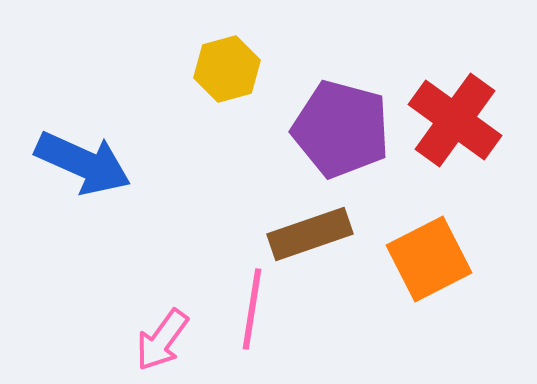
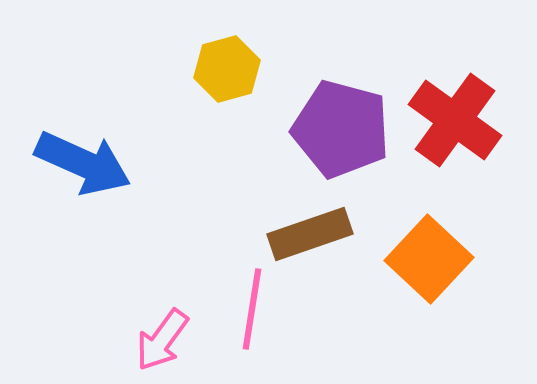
orange square: rotated 20 degrees counterclockwise
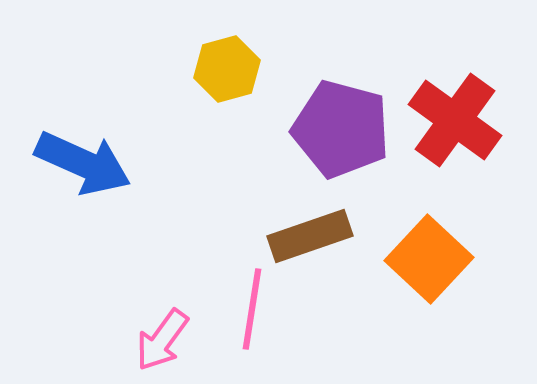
brown rectangle: moved 2 px down
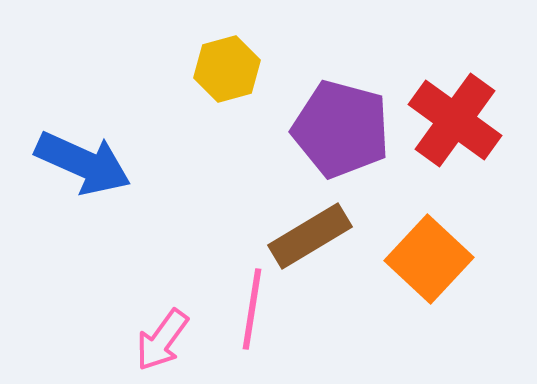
brown rectangle: rotated 12 degrees counterclockwise
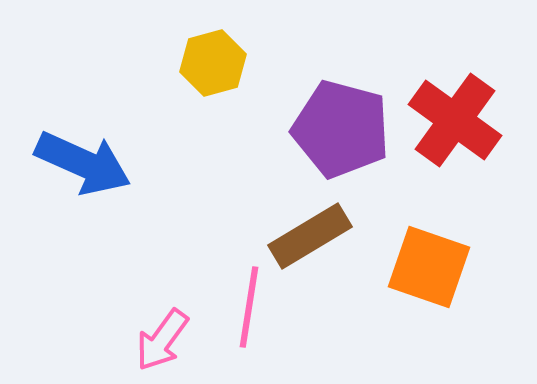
yellow hexagon: moved 14 px left, 6 px up
orange square: moved 8 px down; rotated 24 degrees counterclockwise
pink line: moved 3 px left, 2 px up
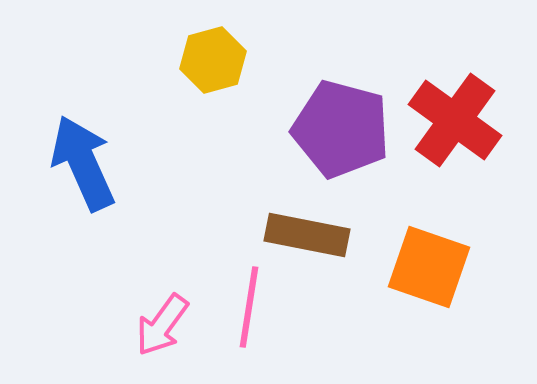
yellow hexagon: moved 3 px up
blue arrow: rotated 138 degrees counterclockwise
brown rectangle: moved 3 px left, 1 px up; rotated 42 degrees clockwise
pink arrow: moved 15 px up
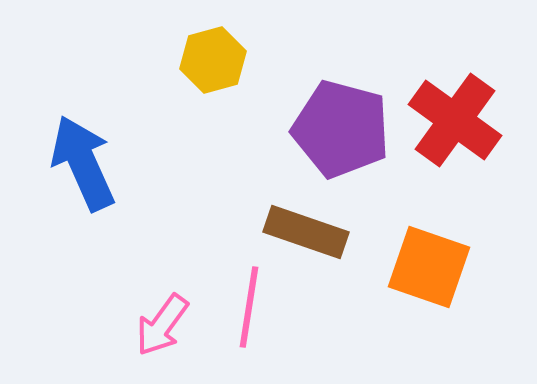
brown rectangle: moved 1 px left, 3 px up; rotated 8 degrees clockwise
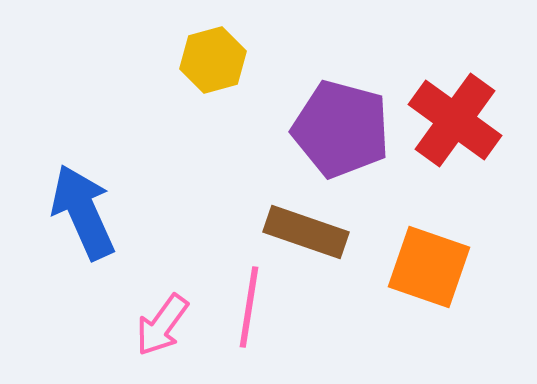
blue arrow: moved 49 px down
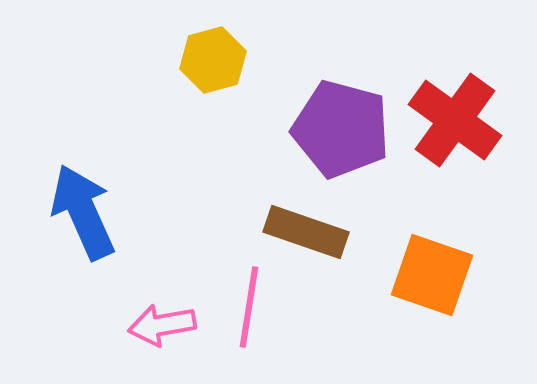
orange square: moved 3 px right, 8 px down
pink arrow: rotated 44 degrees clockwise
